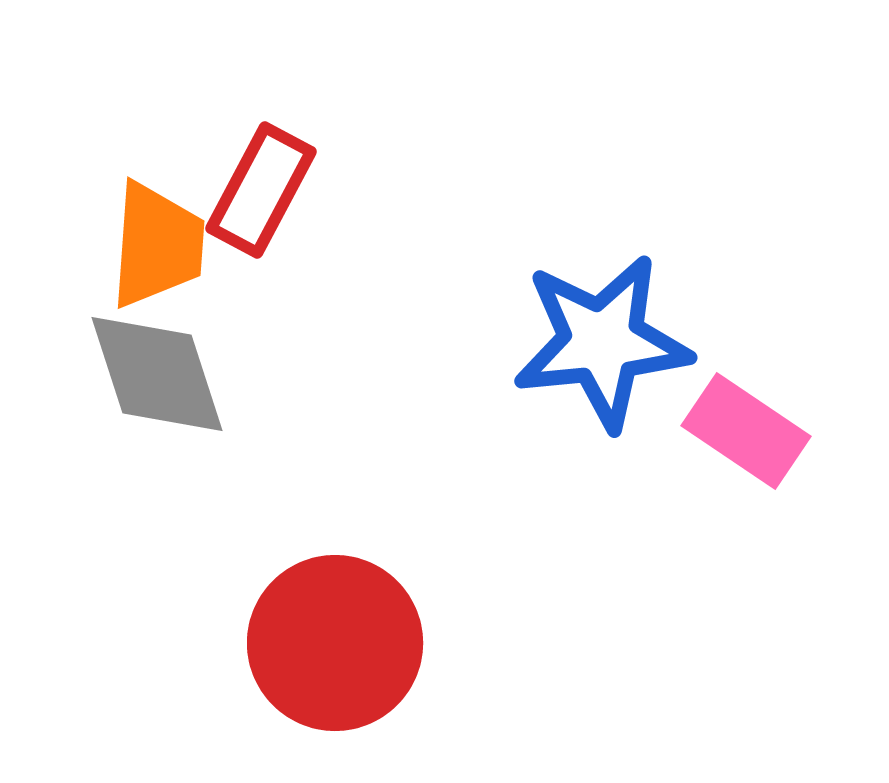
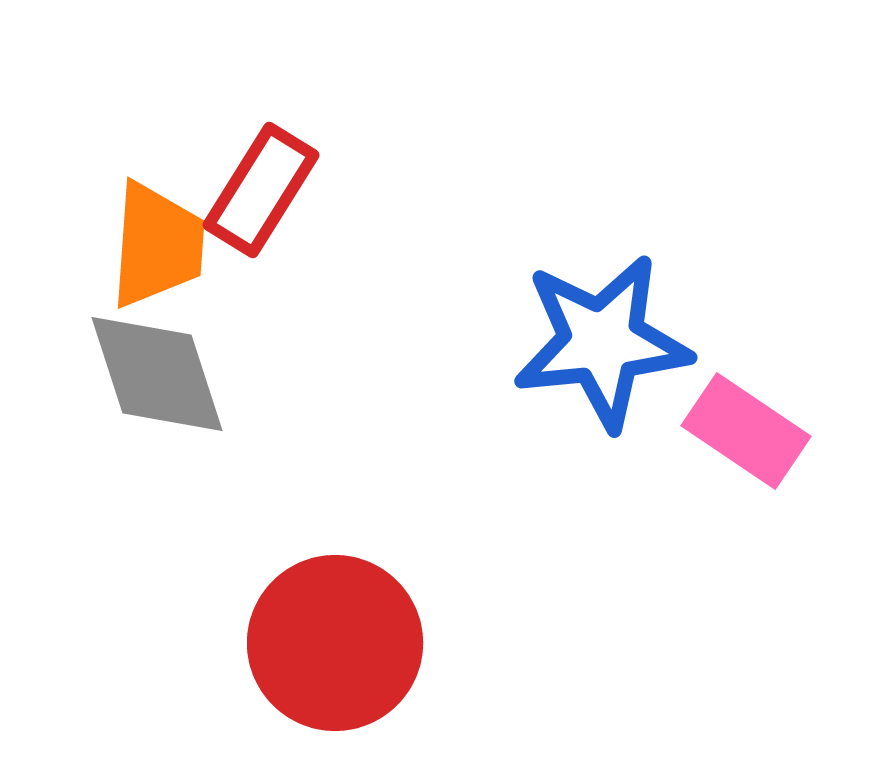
red rectangle: rotated 4 degrees clockwise
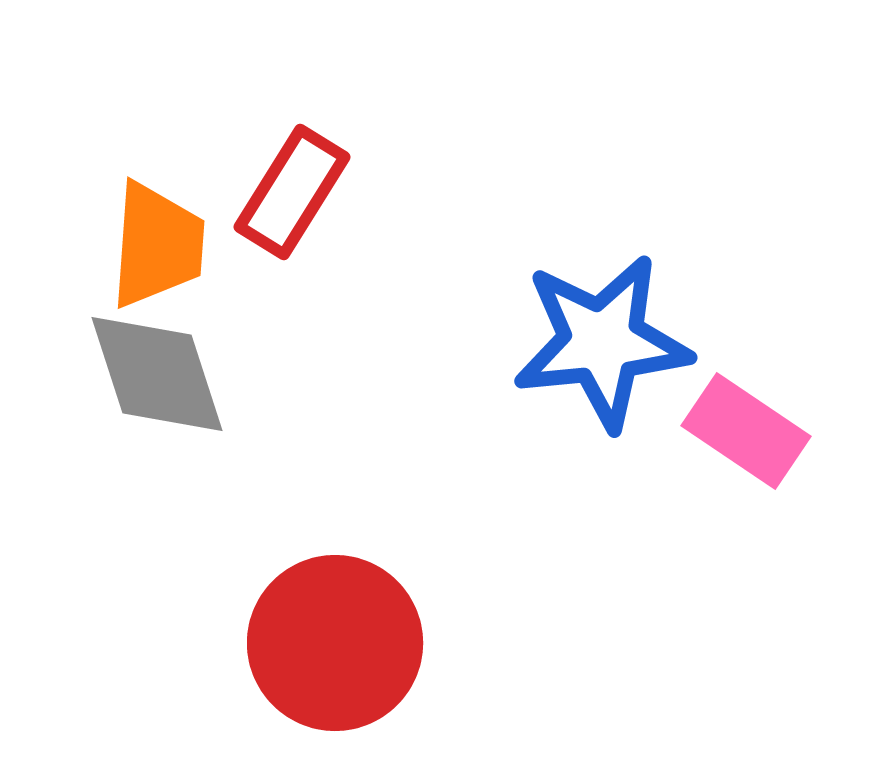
red rectangle: moved 31 px right, 2 px down
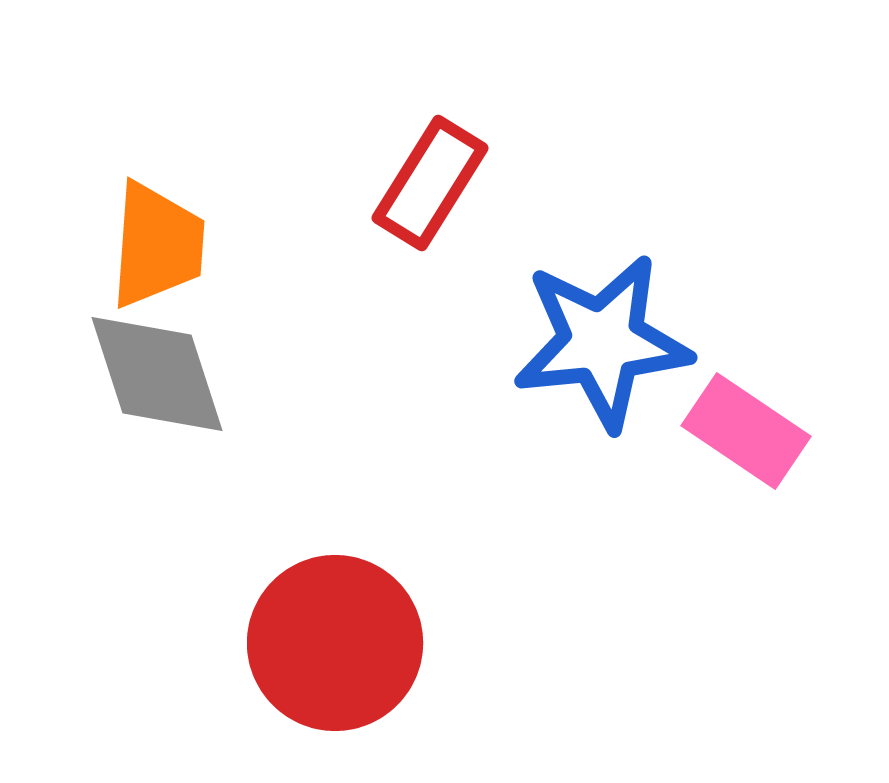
red rectangle: moved 138 px right, 9 px up
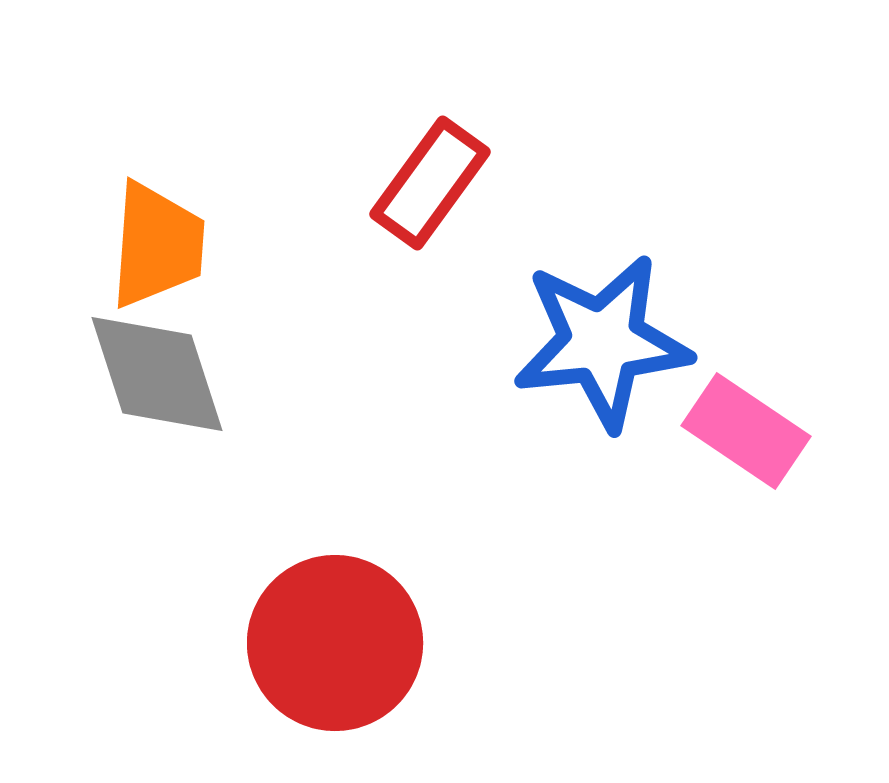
red rectangle: rotated 4 degrees clockwise
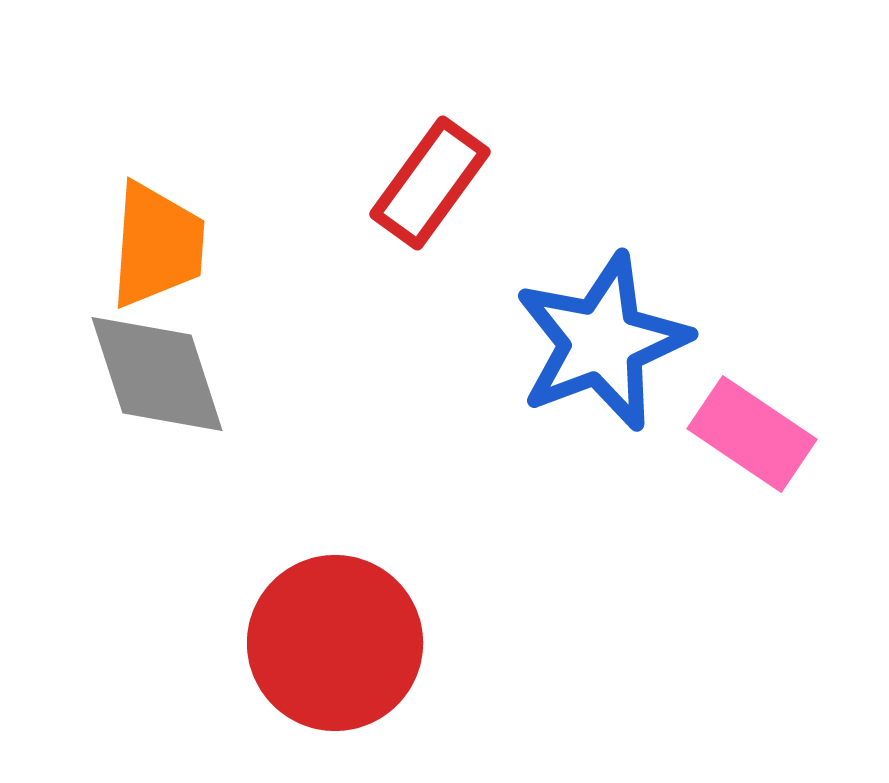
blue star: rotated 15 degrees counterclockwise
pink rectangle: moved 6 px right, 3 px down
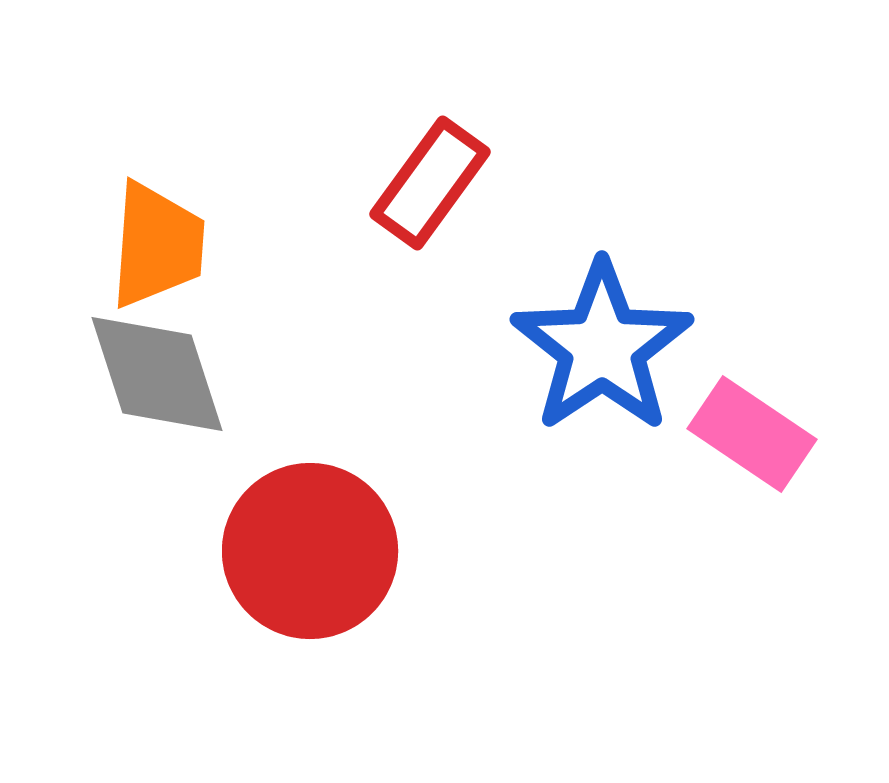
blue star: moved 5 px down; rotated 13 degrees counterclockwise
red circle: moved 25 px left, 92 px up
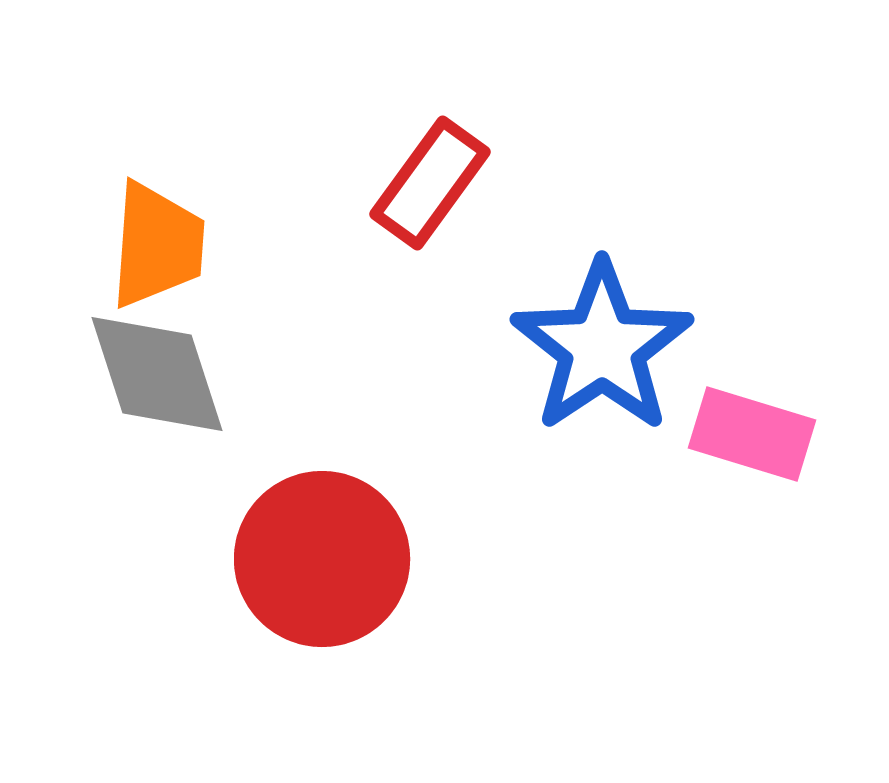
pink rectangle: rotated 17 degrees counterclockwise
red circle: moved 12 px right, 8 px down
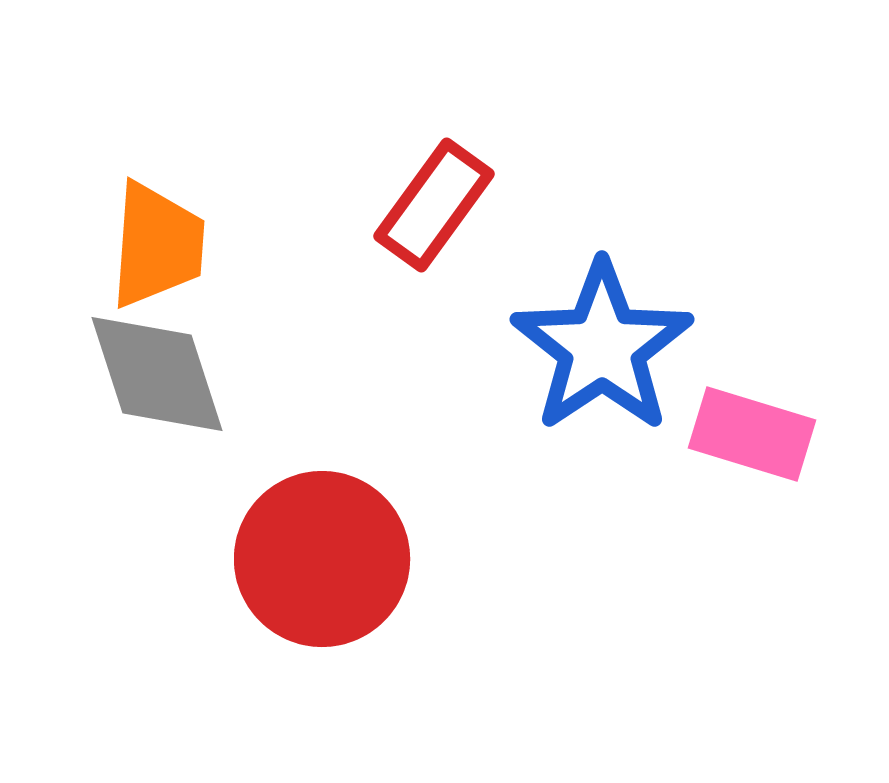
red rectangle: moved 4 px right, 22 px down
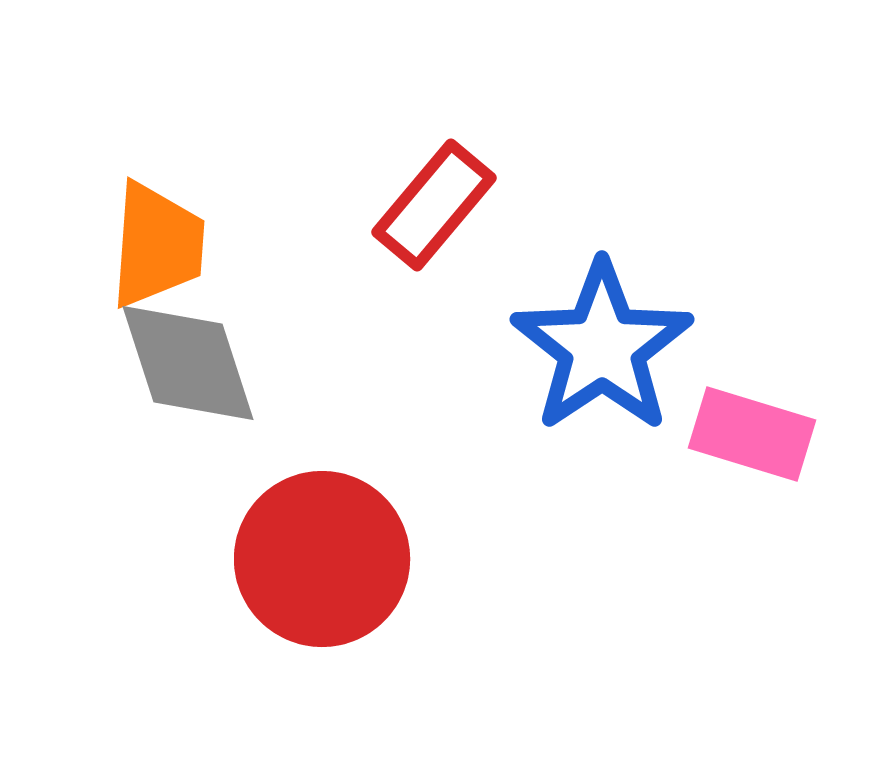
red rectangle: rotated 4 degrees clockwise
gray diamond: moved 31 px right, 11 px up
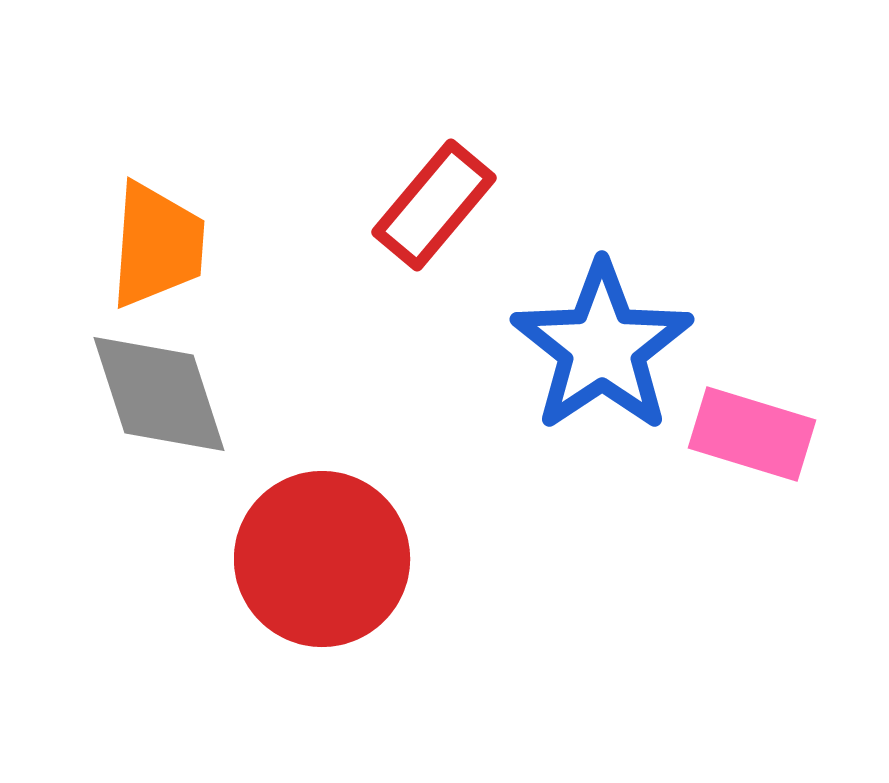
gray diamond: moved 29 px left, 31 px down
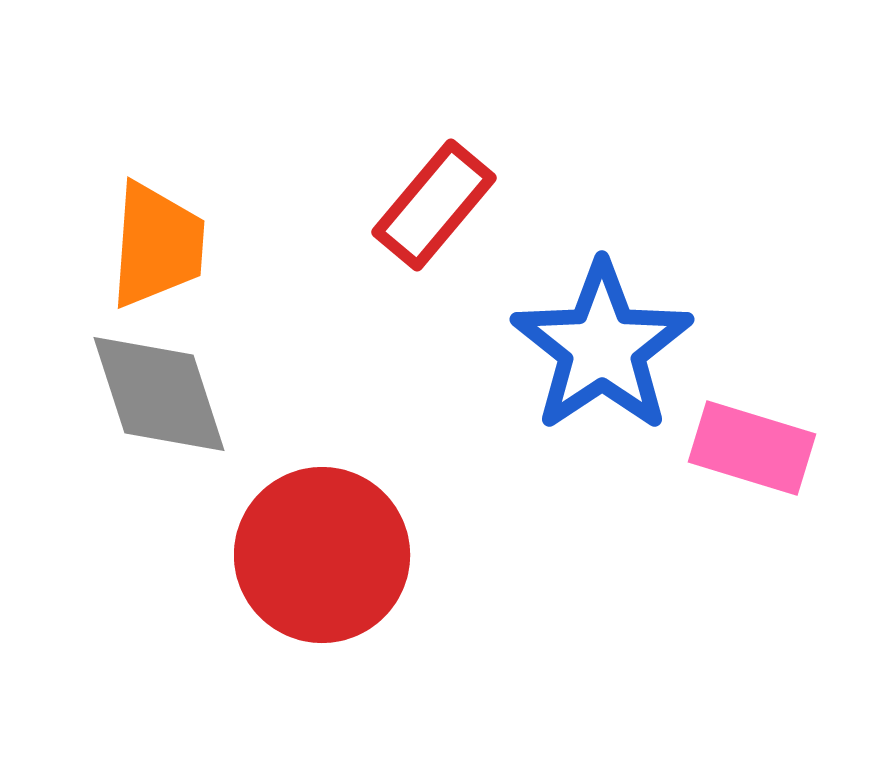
pink rectangle: moved 14 px down
red circle: moved 4 px up
